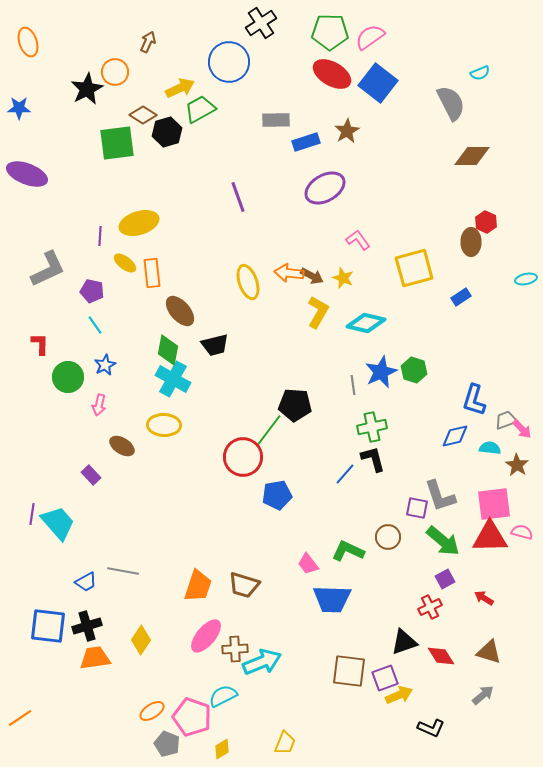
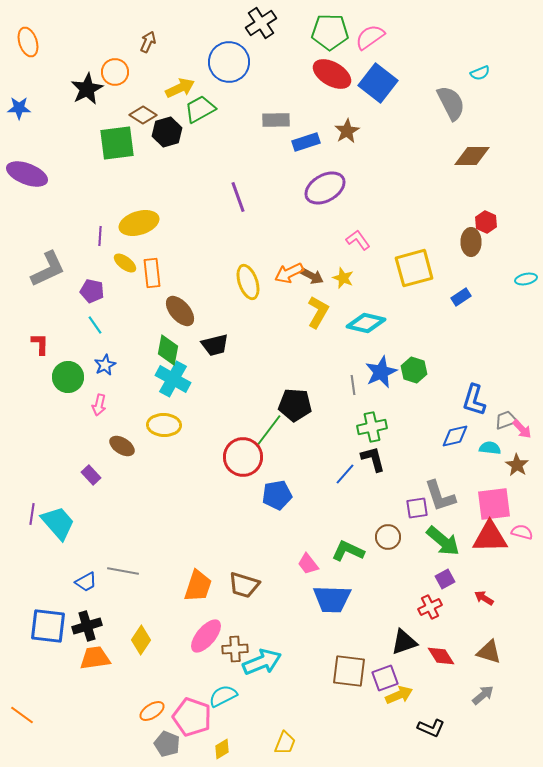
orange arrow at (289, 273): rotated 32 degrees counterclockwise
purple square at (417, 508): rotated 20 degrees counterclockwise
orange line at (20, 718): moved 2 px right, 3 px up; rotated 70 degrees clockwise
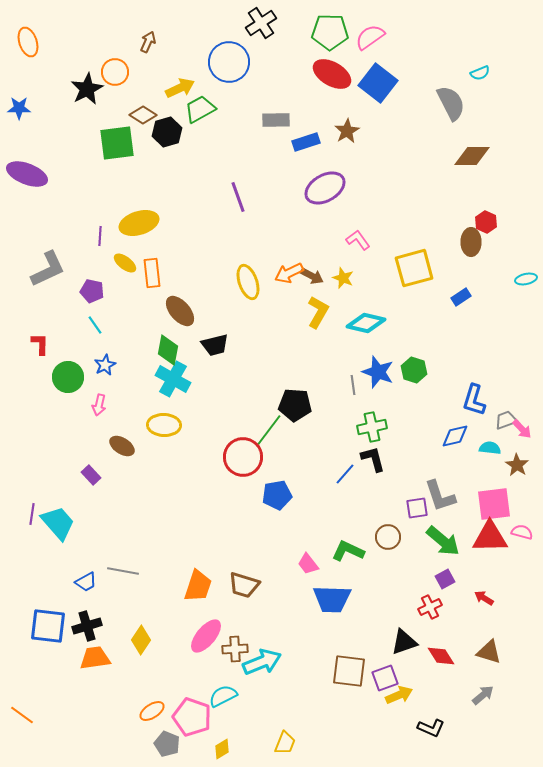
blue star at (381, 372): moved 3 px left; rotated 28 degrees counterclockwise
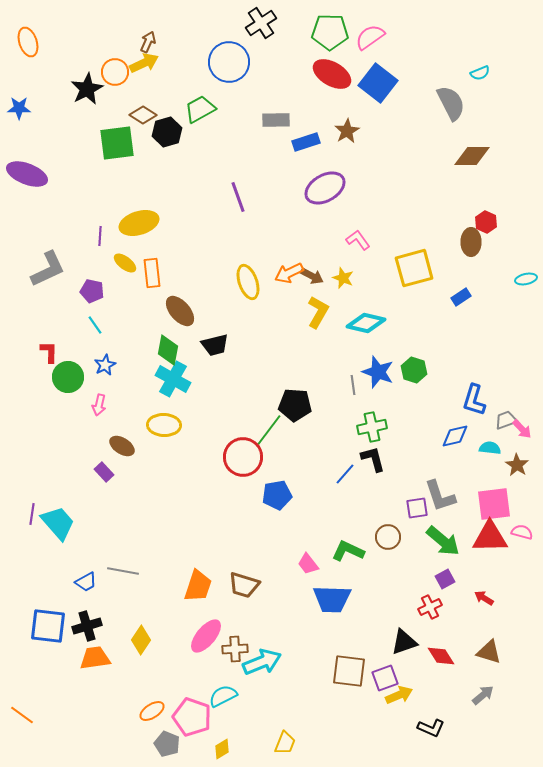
yellow arrow at (180, 88): moved 36 px left, 25 px up
red L-shape at (40, 344): moved 9 px right, 8 px down
purple rectangle at (91, 475): moved 13 px right, 3 px up
